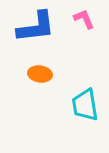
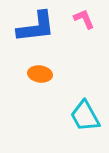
cyan trapezoid: moved 11 px down; rotated 20 degrees counterclockwise
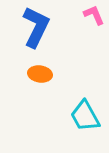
pink L-shape: moved 10 px right, 4 px up
blue L-shape: rotated 57 degrees counterclockwise
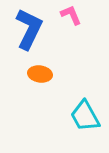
pink L-shape: moved 23 px left
blue L-shape: moved 7 px left, 2 px down
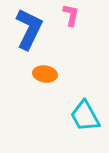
pink L-shape: rotated 35 degrees clockwise
orange ellipse: moved 5 px right
